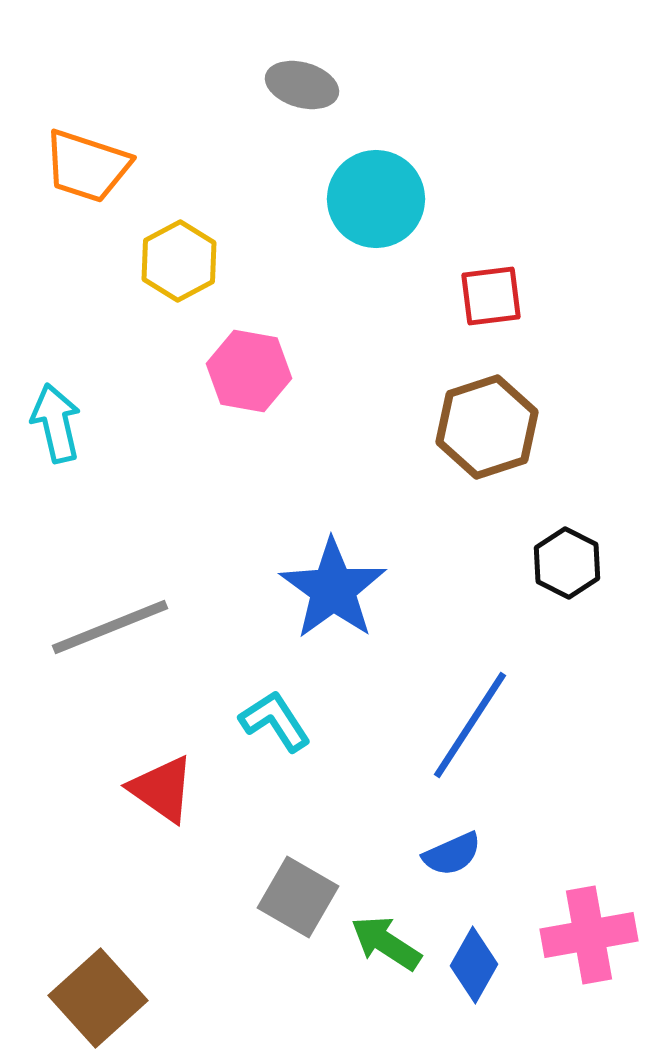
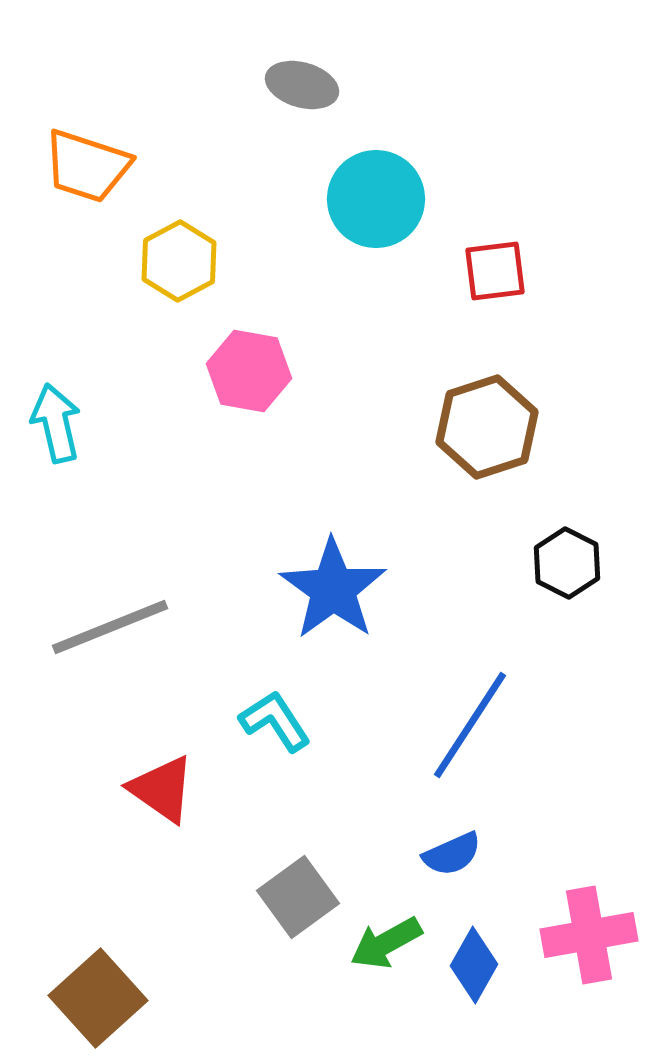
red square: moved 4 px right, 25 px up
gray square: rotated 24 degrees clockwise
green arrow: rotated 62 degrees counterclockwise
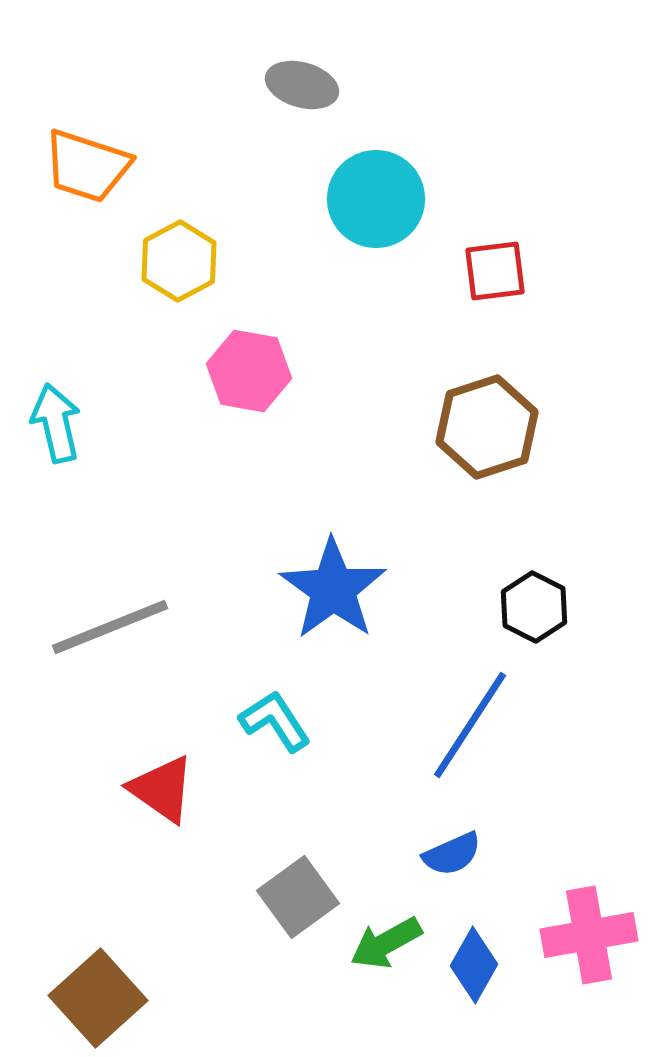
black hexagon: moved 33 px left, 44 px down
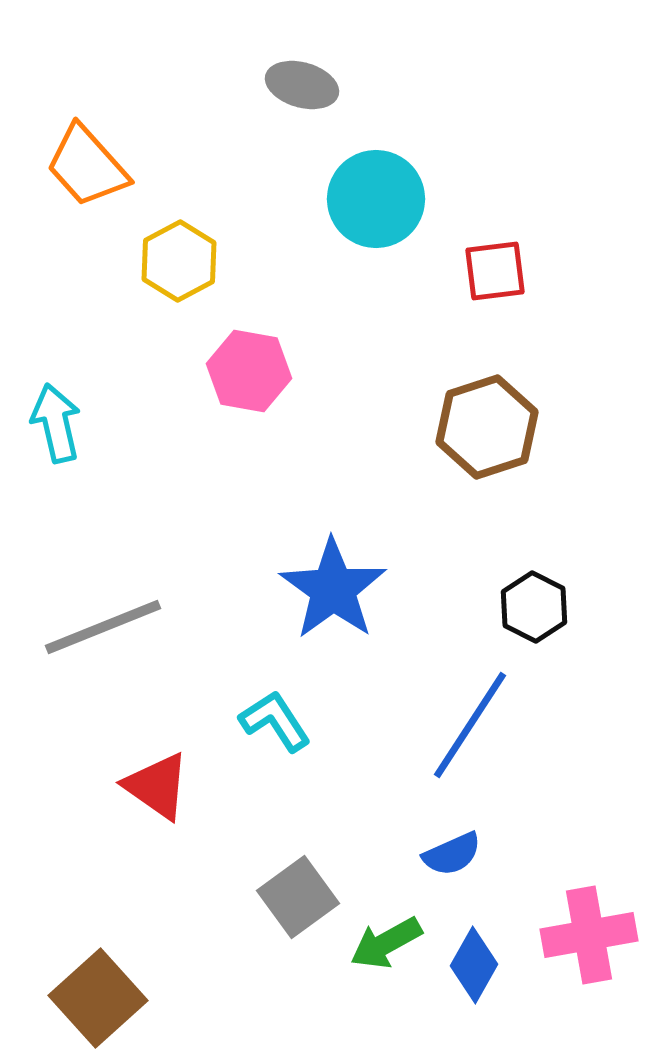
orange trapezoid: rotated 30 degrees clockwise
gray line: moved 7 px left
red triangle: moved 5 px left, 3 px up
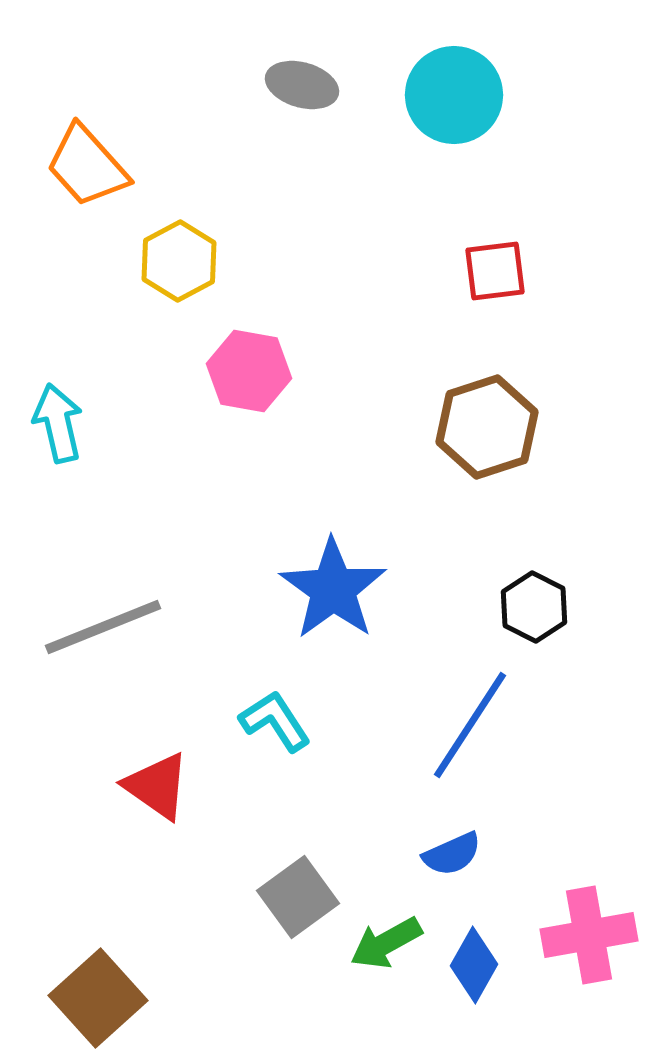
cyan circle: moved 78 px right, 104 px up
cyan arrow: moved 2 px right
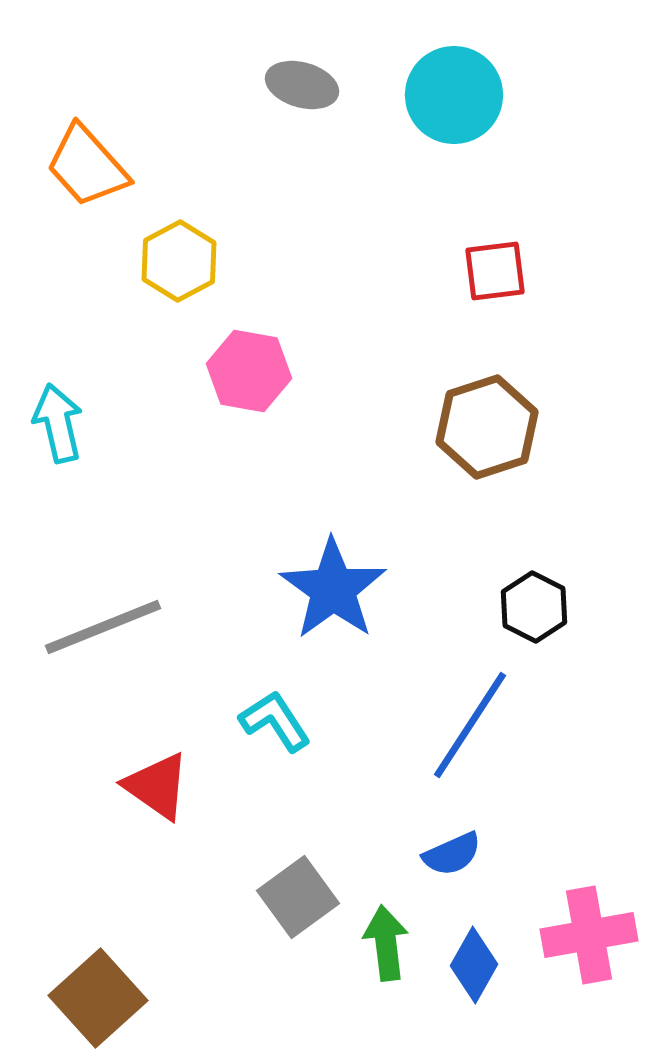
green arrow: rotated 112 degrees clockwise
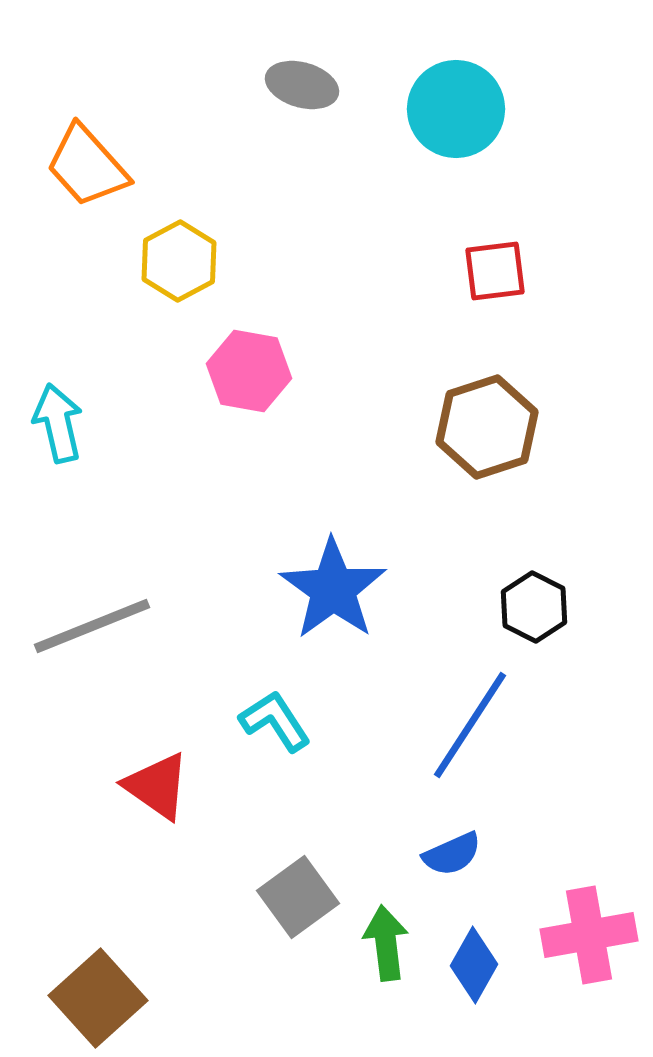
cyan circle: moved 2 px right, 14 px down
gray line: moved 11 px left, 1 px up
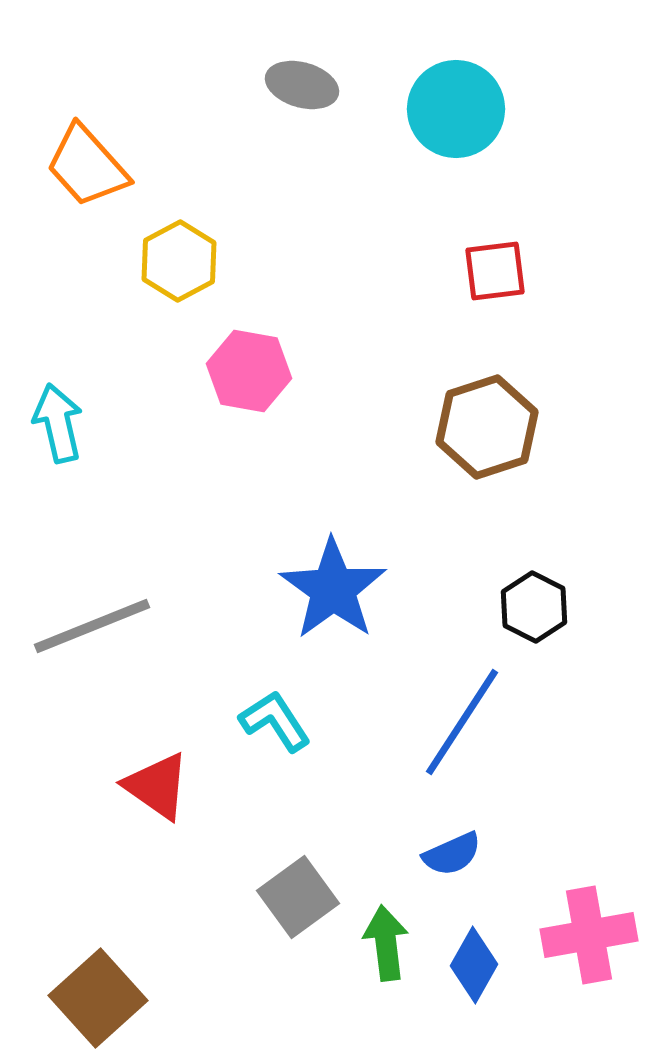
blue line: moved 8 px left, 3 px up
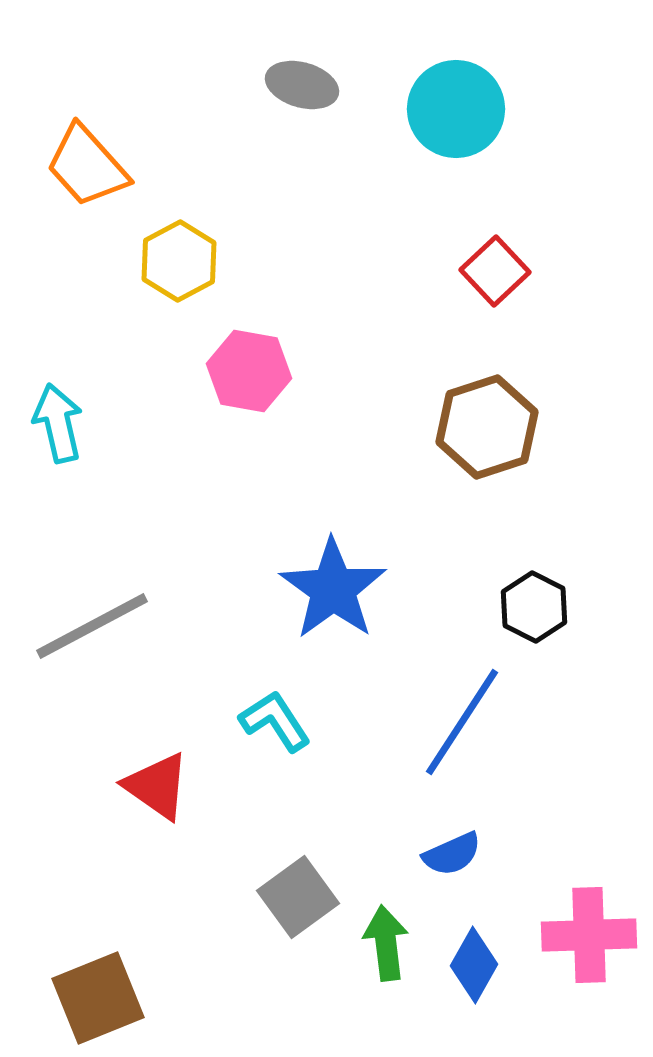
red square: rotated 36 degrees counterclockwise
gray line: rotated 6 degrees counterclockwise
pink cross: rotated 8 degrees clockwise
brown square: rotated 20 degrees clockwise
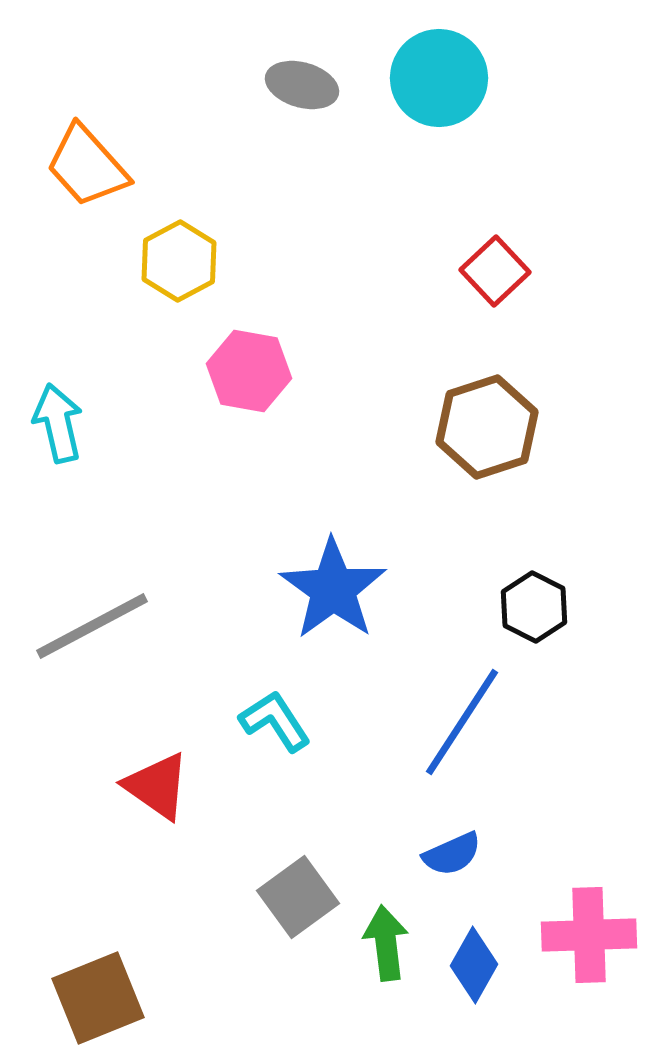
cyan circle: moved 17 px left, 31 px up
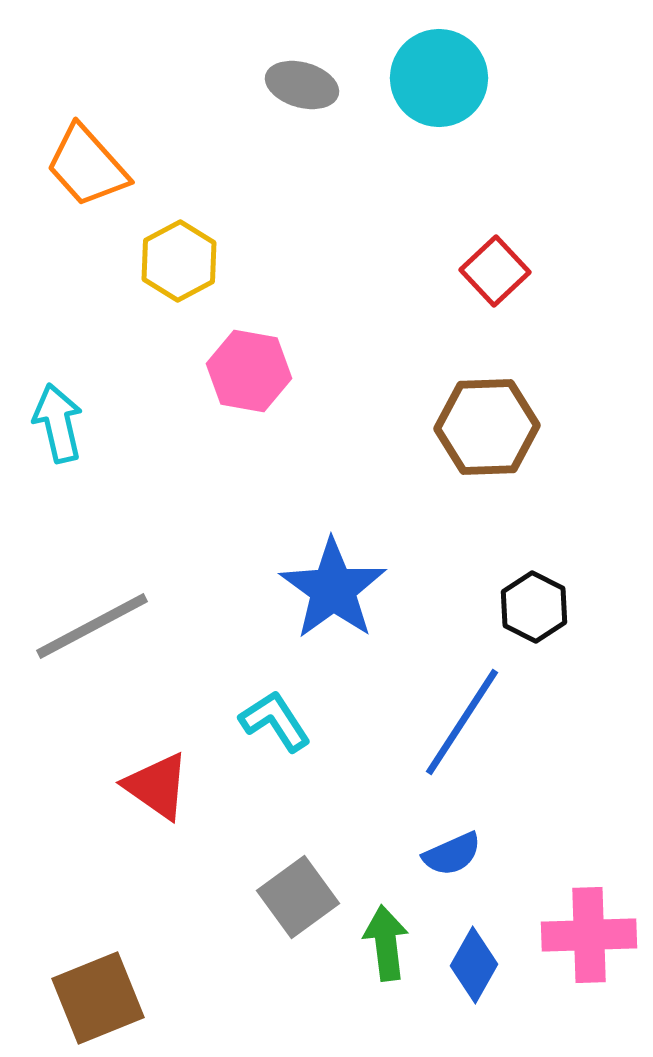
brown hexagon: rotated 16 degrees clockwise
